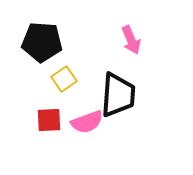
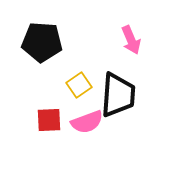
yellow square: moved 15 px right, 6 px down
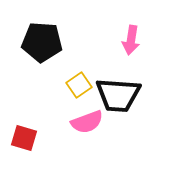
pink arrow: rotated 32 degrees clockwise
black trapezoid: rotated 90 degrees clockwise
red square: moved 25 px left, 18 px down; rotated 20 degrees clockwise
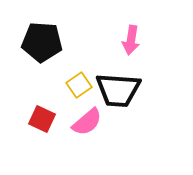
black trapezoid: moved 5 px up
pink semicircle: rotated 20 degrees counterclockwise
red square: moved 18 px right, 19 px up; rotated 8 degrees clockwise
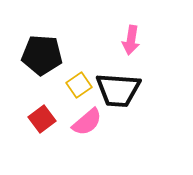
black pentagon: moved 13 px down
red square: rotated 28 degrees clockwise
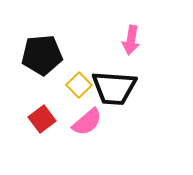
black pentagon: rotated 9 degrees counterclockwise
yellow square: rotated 10 degrees counterclockwise
black trapezoid: moved 4 px left, 2 px up
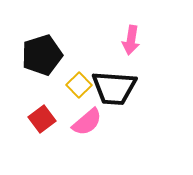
black pentagon: rotated 12 degrees counterclockwise
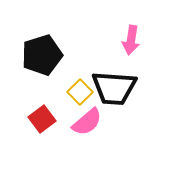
yellow square: moved 1 px right, 7 px down
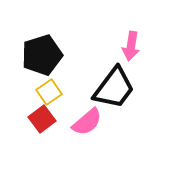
pink arrow: moved 6 px down
black trapezoid: rotated 57 degrees counterclockwise
yellow square: moved 31 px left; rotated 10 degrees clockwise
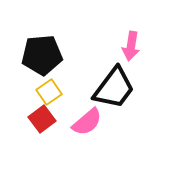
black pentagon: rotated 12 degrees clockwise
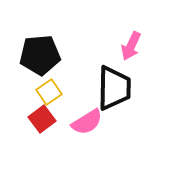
pink arrow: rotated 16 degrees clockwise
black pentagon: moved 2 px left
black trapezoid: rotated 36 degrees counterclockwise
pink semicircle: rotated 8 degrees clockwise
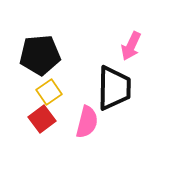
pink semicircle: rotated 44 degrees counterclockwise
